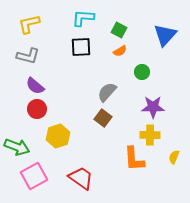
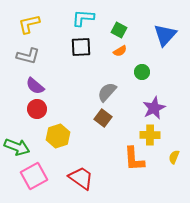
purple star: moved 1 px right, 1 px down; rotated 25 degrees counterclockwise
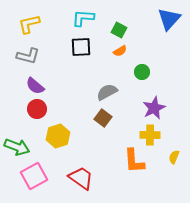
blue triangle: moved 4 px right, 16 px up
gray semicircle: rotated 20 degrees clockwise
orange L-shape: moved 2 px down
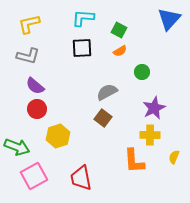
black square: moved 1 px right, 1 px down
red trapezoid: rotated 136 degrees counterclockwise
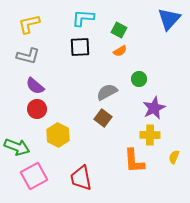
black square: moved 2 px left, 1 px up
green circle: moved 3 px left, 7 px down
yellow hexagon: moved 1 px up; rotated 15 degrees counterclockwise
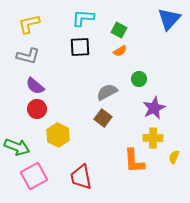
yellow cross: moved 3 px right, 3 px down
red trapezoid: moved 1 px up
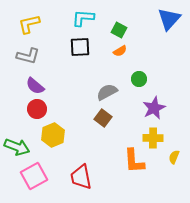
yellow hexagon: moved 5 px left; rotated 10 degrees clockwise
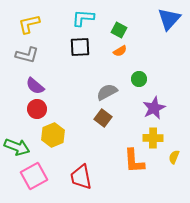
gray L-shape: moved 1 px left, 1 px up
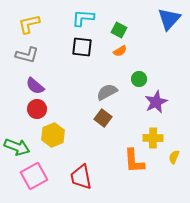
black square: moved 2 px right; rotated 10 degrees clockwise
purple star: moved 2 px right, 6 px up
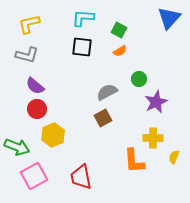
blue triangle: moved 1 px up
brown square: rotated 24 degrees clockwise
